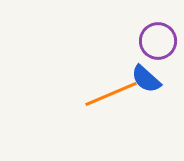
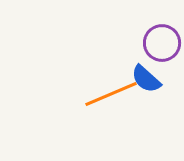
purple circle: moved 4 px right, 2 px down
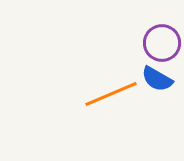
blue semicircle: moved 11 px right; rotated 12 degrees counterclockwise
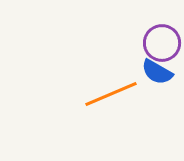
blue semicircle: moved 7 px up
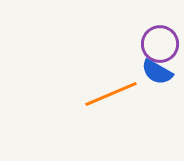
purple circle: moved 2 px left, 1 px down
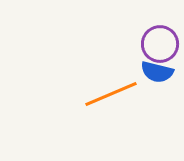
blue semicircle: rotated 16 degrees counterclockwise
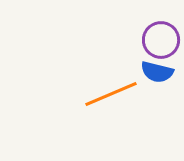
purple circle: moved 1 px right, 4 px up
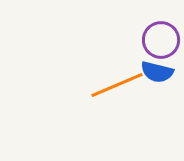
orange line: moved 6 px right, 9 px up
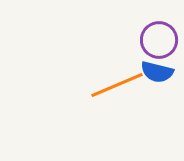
purple circle: moved 2 px left
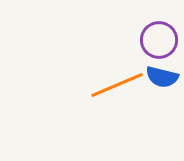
blue semicircle: moved 5 px right, 5 px down
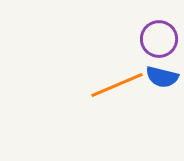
purple circle: moved 1 px up
